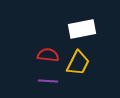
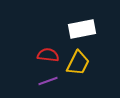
purple line: rotated 24 degrees counterclockwise
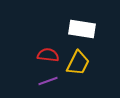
white rectangle: rotated 20 degrees clockwise
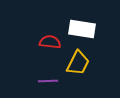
red semicircle: moved 2 px right, 13 px up
purple line: rotated 18 degrees clockwise
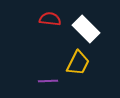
white rectangle: moved 4 px right; rotated 36 degrees clockwise
red semicircle: moved 23 px up
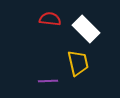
yellow trapezoid: rotated 40 degrees counterclockwise
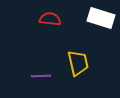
white rectangle: moved 15 px right, 11 px up; rotated 28 degrees counterclockwise
purple line: moved 7 px left, 5 px up
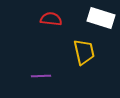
red semicircle: moved 1 px right
yellow trapezoid: moved 6 px right, 11 px up
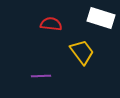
red semicircle: moved 5 px down
yellow trapezoid: moved 2 px left; rotated 24 degrees counterclockwise
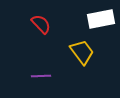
white rectangle: moved 1 px down; rotated 28 degrees counterclockwise
red semicircle: moved 10 px left; rotated 40 degrees clockwise
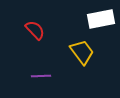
red semicircle: moved 6 px left, 6 px down
